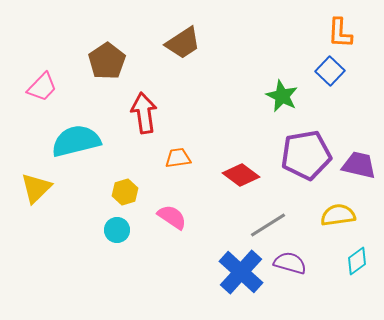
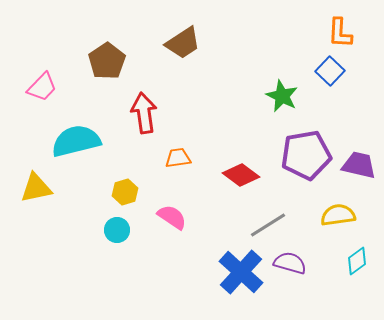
yellow triangle: rotated 32 degrees clockwise
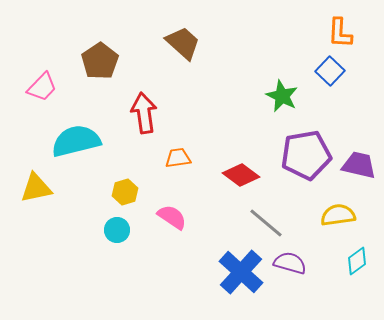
brown trapezoid: rotated 105 degrees counterclockwise
brown pentagon: moved 7 px left
gray line: moved 2 px left, 2 px up; rotated 72 degrees clockwise
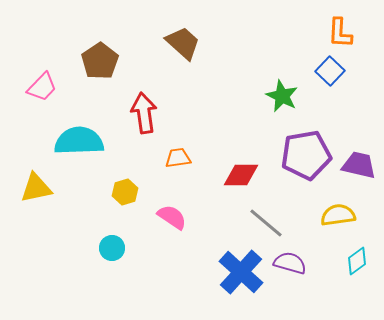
cyan semicircle: moved 3 px right; rotated 12 degrees clockwise
red diamond: rotated 36 degrees counterclockwise
cyan circle: moved 5 px left, 18 px down
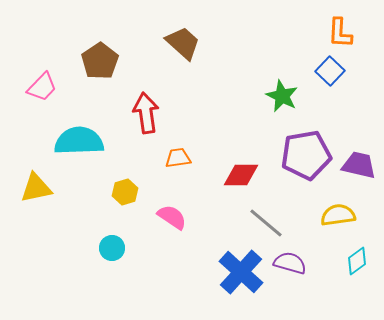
red arrow: moved 2 px right
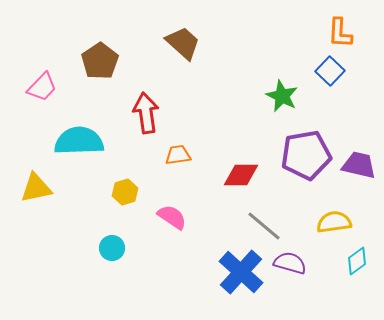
orange trapezoid: moved 3 px up
yellow semicircle: moved 4 px left, 7 px down
gray line: moved 2 px left, 3 px down
